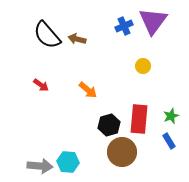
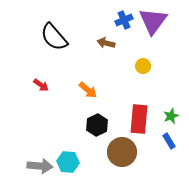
blue cross: moved 6 px up
black semicircle: moved 7 px right, 2 px down
brown arrow: moved 29 px right, 4 px down
black hexagon: moved 12 px left; rotated 10 degrees counterclockwise
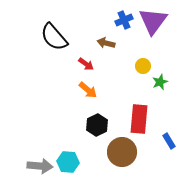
red arrow: moved 45 px right, 21 px up
green star: moved 11 px left, 34 px up
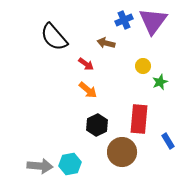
blue rectangle: moved 1 px left
cyan hexagon: moved 2 px right, 2 px down; rotated 15 degrees counterclockwise
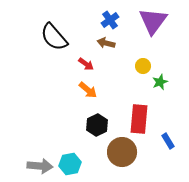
blue cross: moved 14 px left; rotated 12 degrees counterclockwise
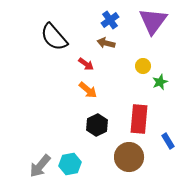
brown circle: moved 7 px right, 5 px down
gray arrow: rotated 125 degrees clockwise
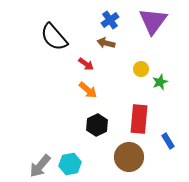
yellow circle: moved 2 px left, 3 px down
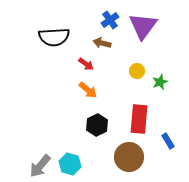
purple triangle: moved 10 px left, 5 px down
black semicircle: rotated 52 degrees counterclockwise
brown arrow: moved 4 px left
yellow circle: moved 4 px left, 2 px down
cyan hexagon: rotated 25 degrees clockwise
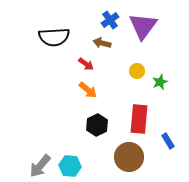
cyan hexagon: moved 2 px down; rotated 10 degrees counterclockwise
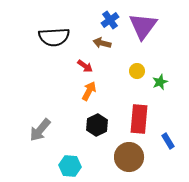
red arrow: moved 1 px left, 2 px down
orange arrow: moved 1 px right, 1 px down; rotated 102 degrees counterclockwise
gray arrow: moved 36 px up
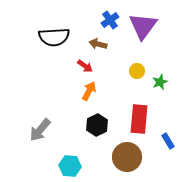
brown arrow: moved 4 px left, 1 px down
brown circle: moved 2 px left
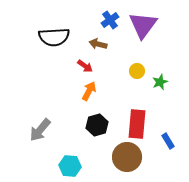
purple triangle: moved 1 px up
red rectangle: moved 2 px left, 5 px down
black hexagon: rotated 10 degrees clockwise
